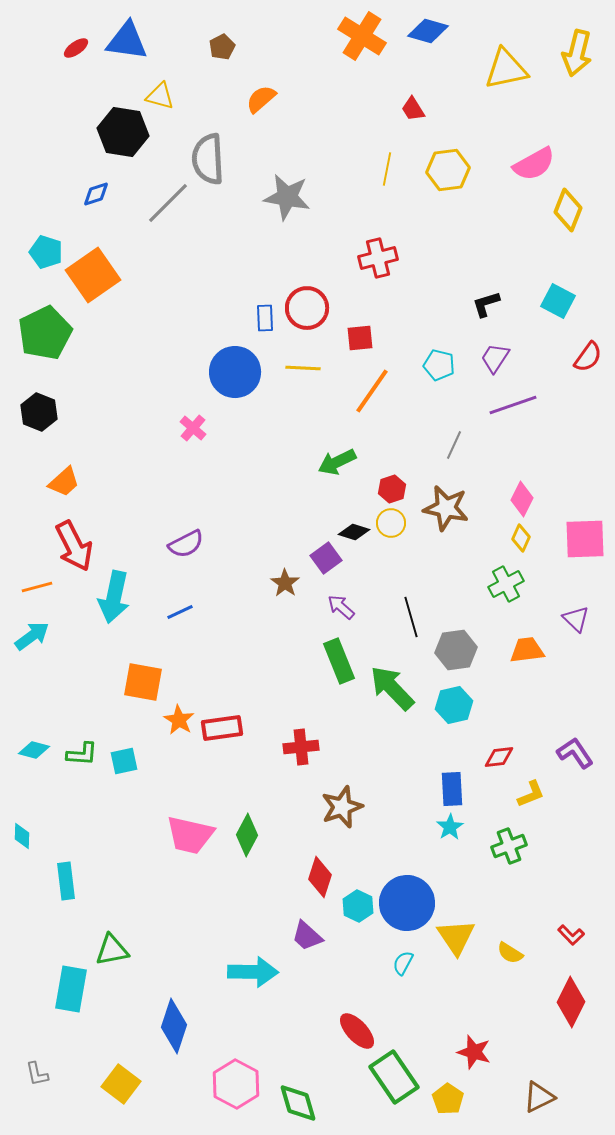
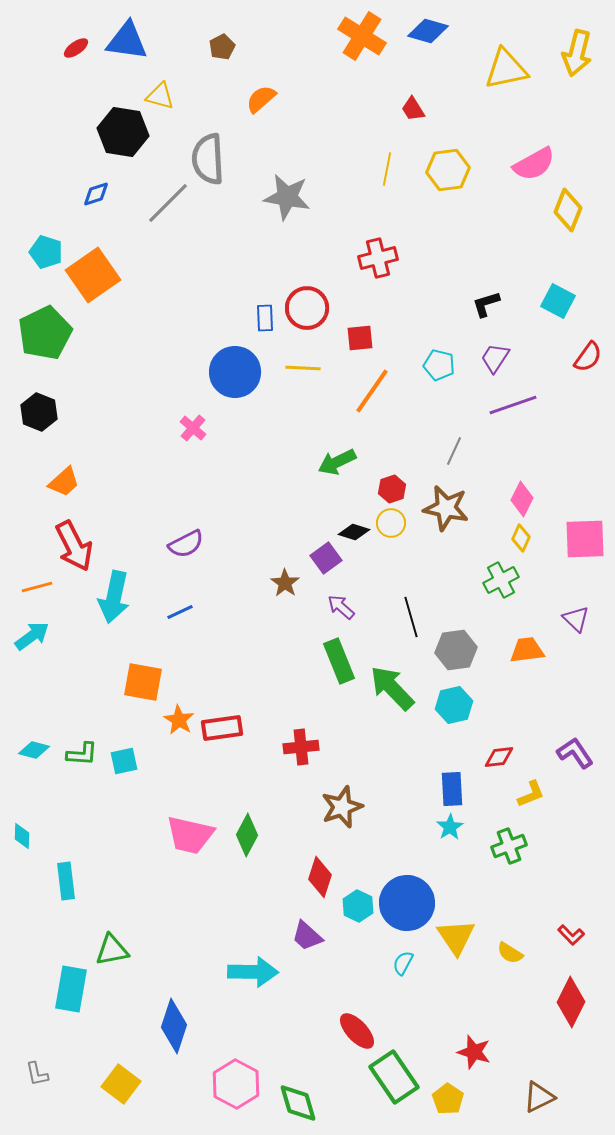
gray line at (454, 445): moved 6 px down
green cross at (506, 584): moved 5 px left, 4 px up
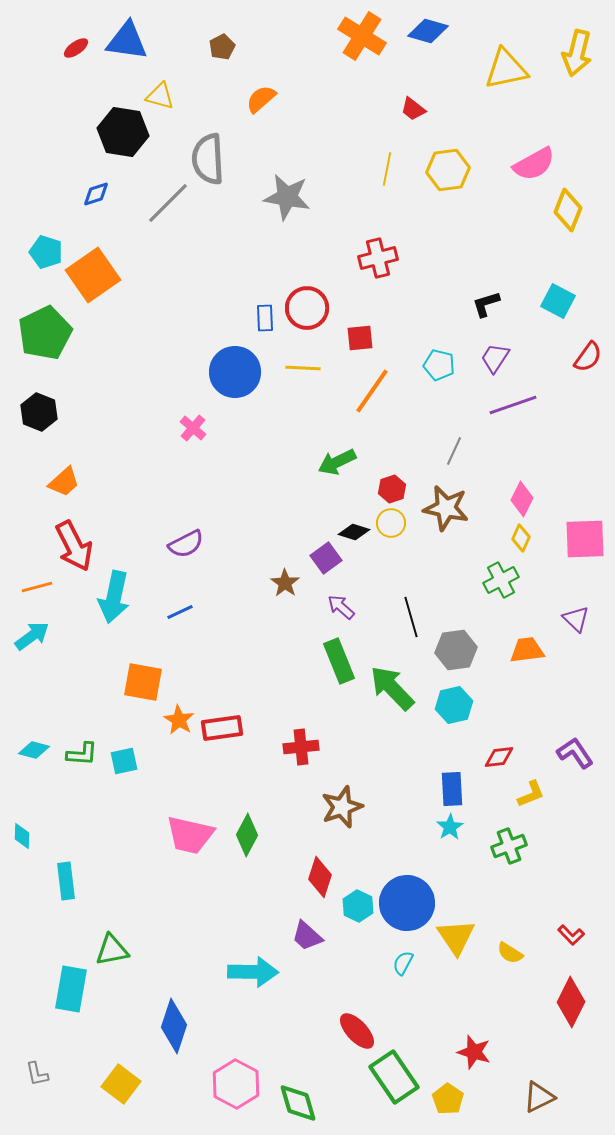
red trapezoid at (413, 109): rotated 20 degrees counterclockwise
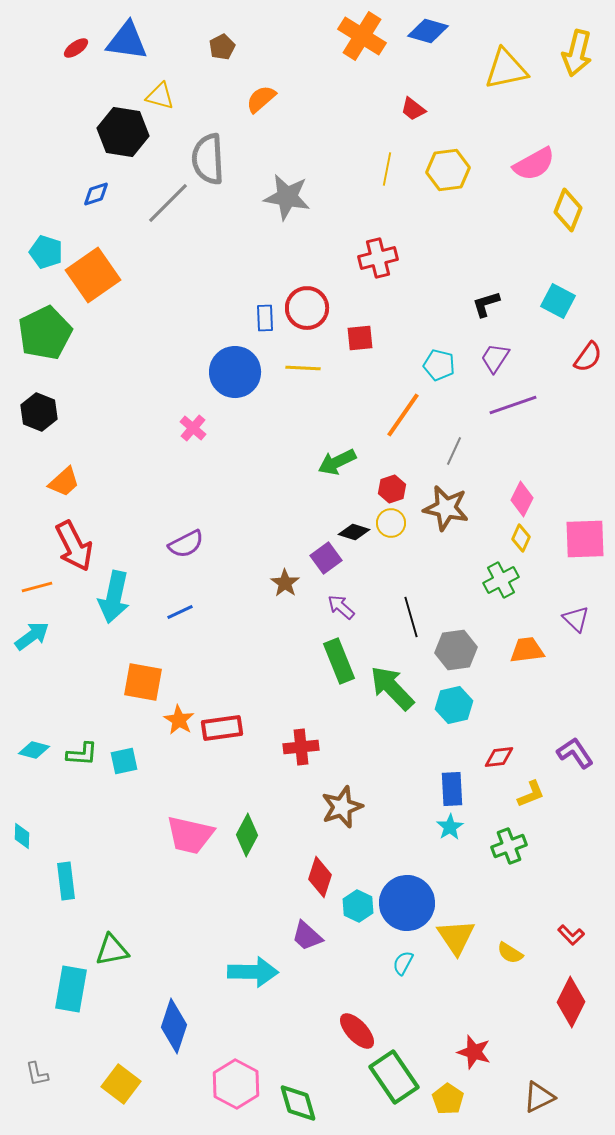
orange line at (372, 391): moved 31 px right, 24 px down
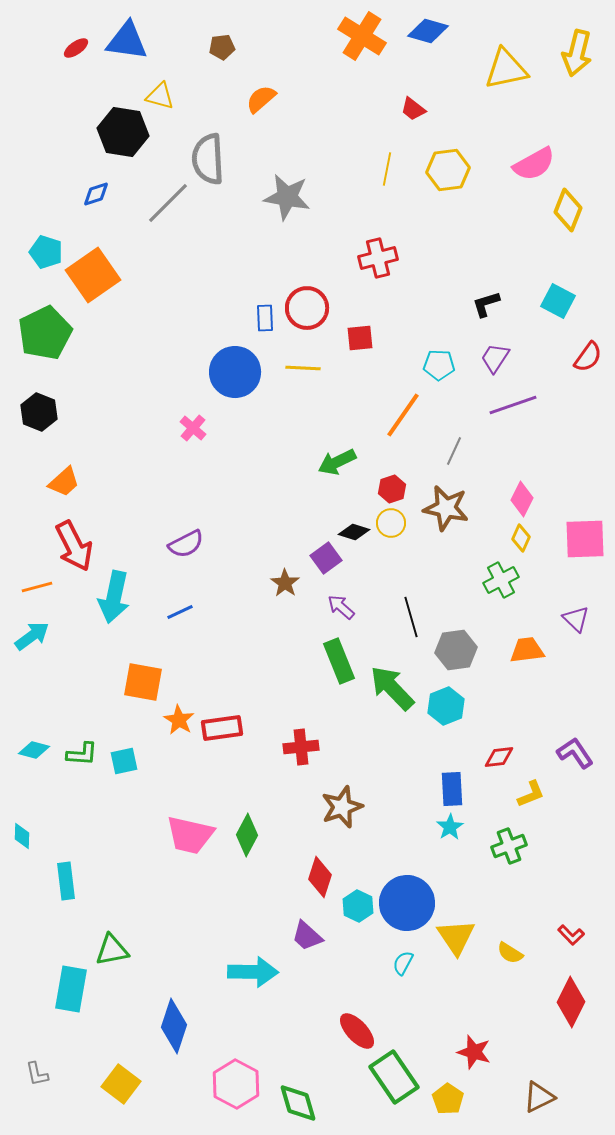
brown pentagon at (222, 47): rotated 20 degrees clockwise
cyan pentagon at (439, 365): rotated 12 degrees counterclockwise
cyan hexagon at (454, 705): moved 8 px left, 1 px down; rotated 9 degrees counterclockwise
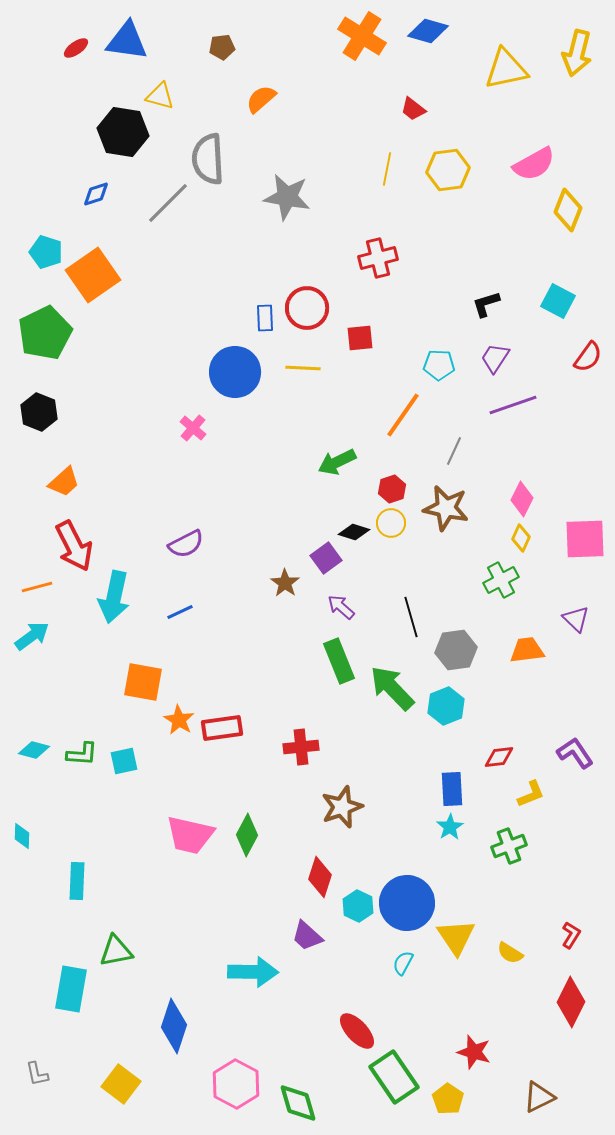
cyan rectangle at (66, 881): moved 11 px right; rotated 9 degrees clockwise
red L-shape at (571, 935): rotated 104 degrees counterclockwise
green triangle at (112, 950): moved 4 px right, 1 px down
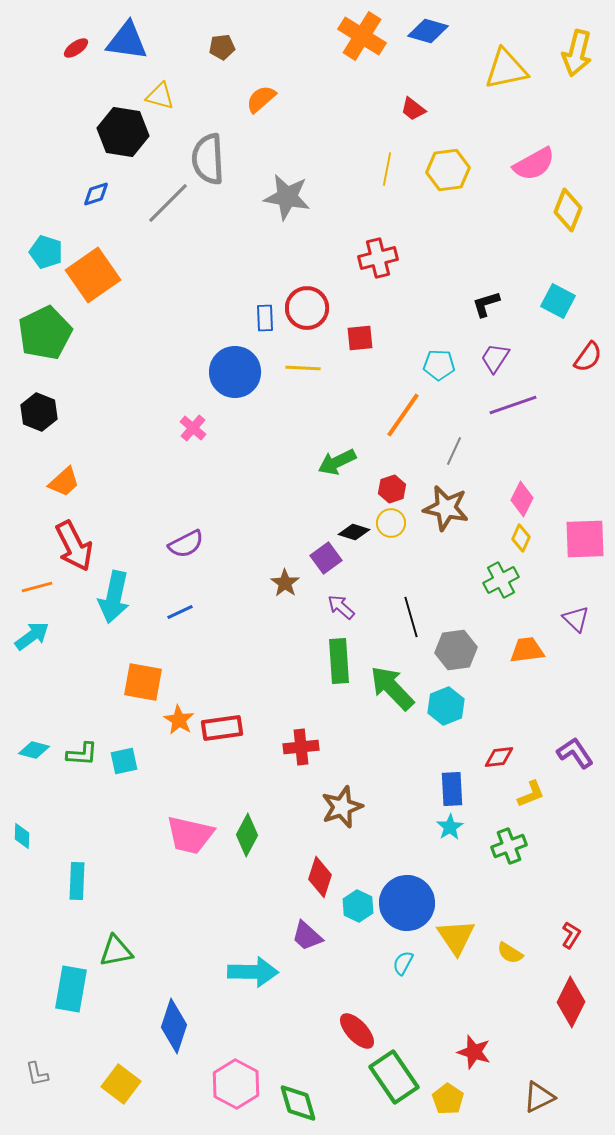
green rectangle at (339, 661): rotated 18 degrees clockwise
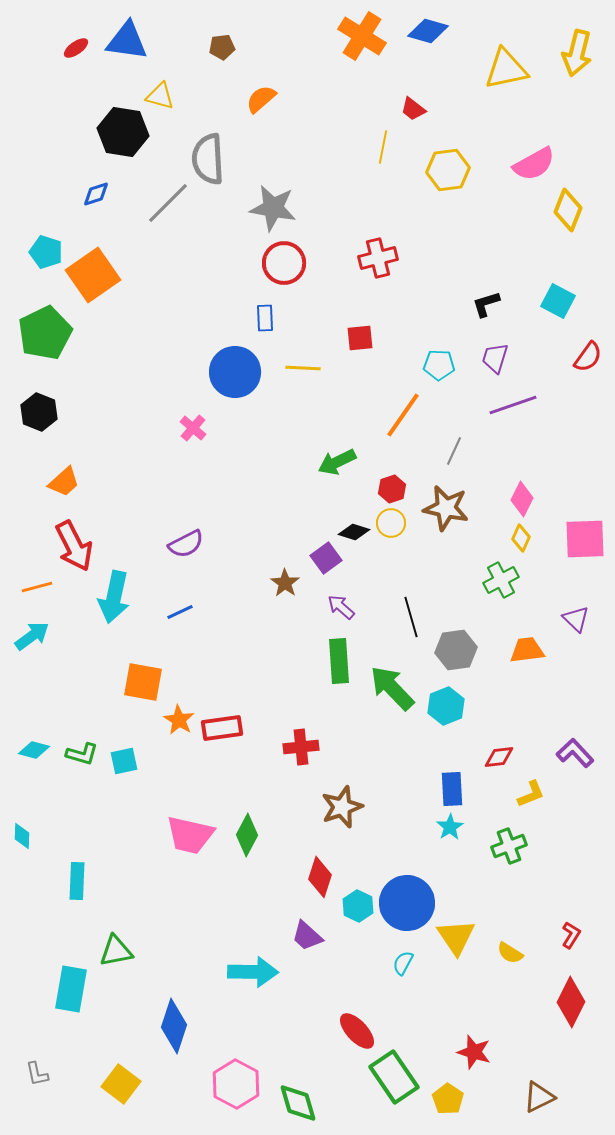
yellow line at (387, 169): moved 4 px left, 22 px up
gray star at (287, 197): moved 14 px left, 11 px down
red circle at (307, 308): moved 23 px left, 45 px up
purple trapezoid at (495, 358): rotated 16 degrees counterclockwise
purple L-shape at (575, 753): rotated 9 degrees counterclockwise
green L-shape at (82, 754): rotated 12 degrees clockwise
